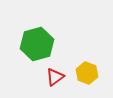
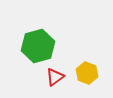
green hexagon: moved 1 px right, 2 px down
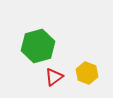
red triangle: moved 1 px left
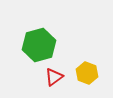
green hexagon: moved 1 px right, 1 px up
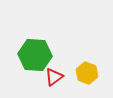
green hexagon: moved 4 px left, 10 px down; rotated 20 degrees clockwise
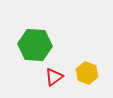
green hexagon: moved 10 px up
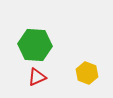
red triangle: moved 17 px left; rotated 12 degrees clockwise
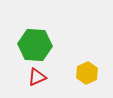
yellow hexagon: rotated 15 degrees clockwise
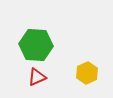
green hexagon: moved 1 px right
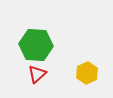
red triangle: moved 3 px up; rotated 18 degrees counterclockwise
